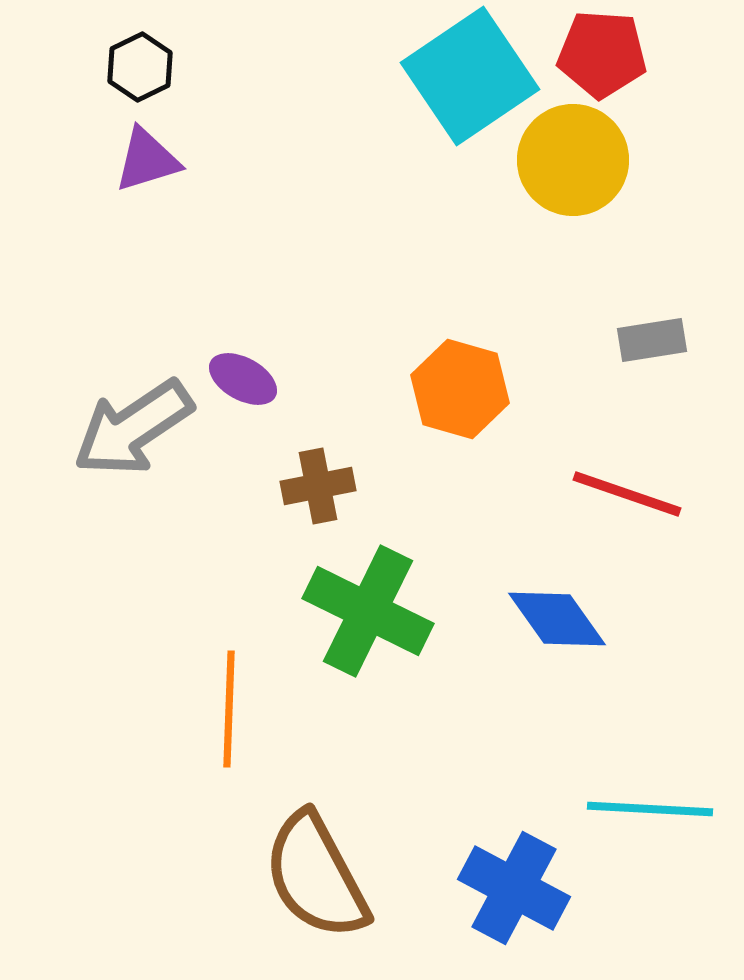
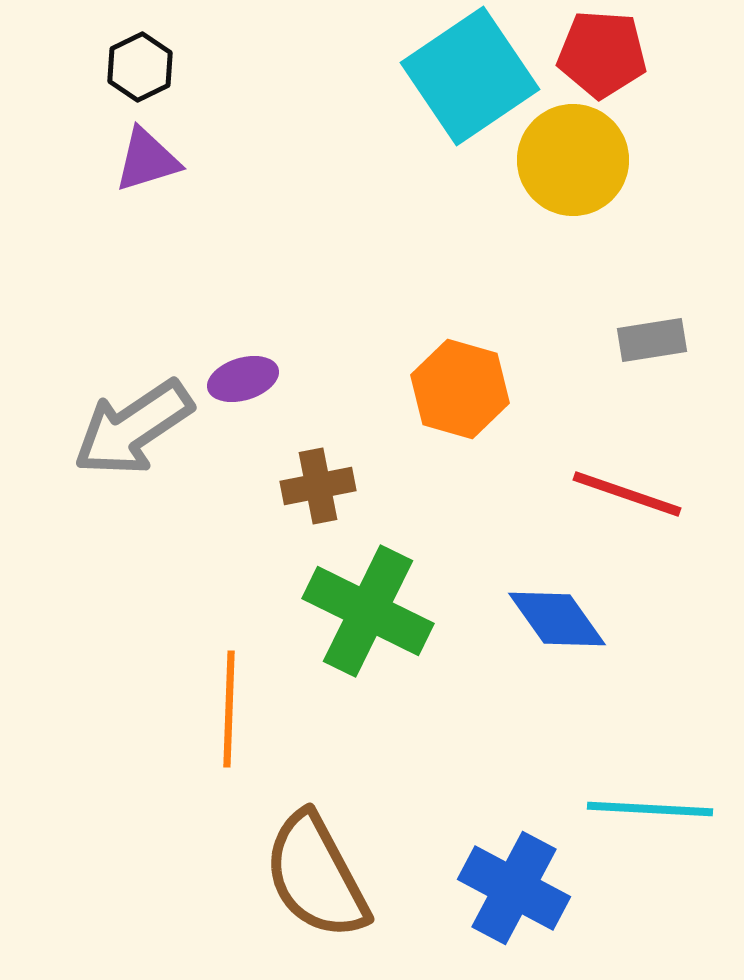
purple ellipse: rotated 46 degrees counterclockwise
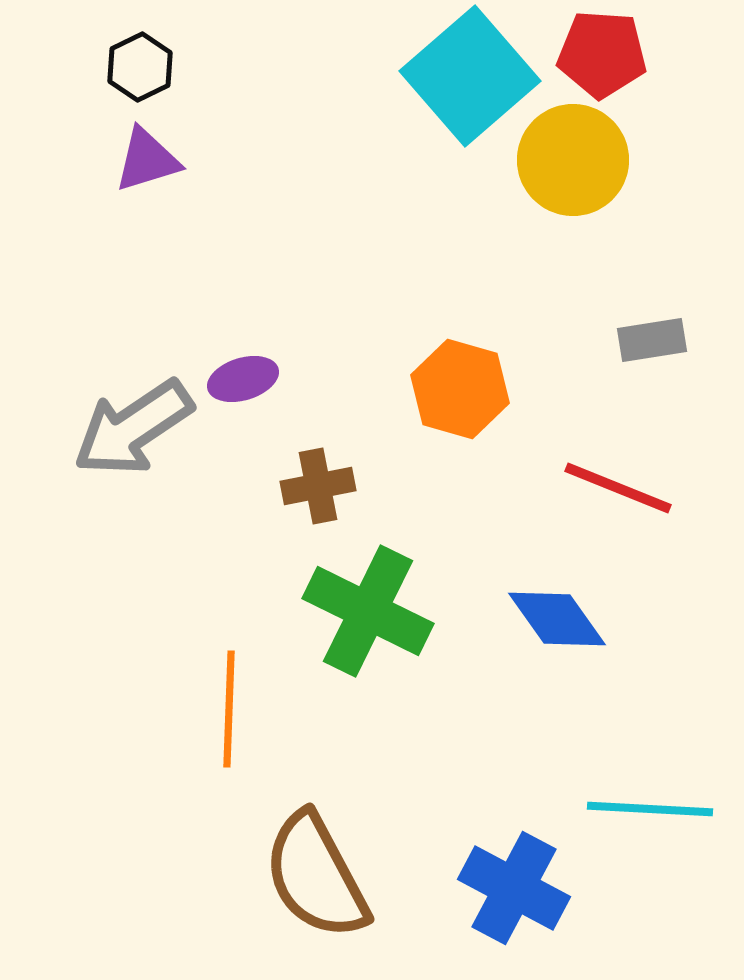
cyan square: rotated 7 degrees counterclockwise
red line: moved 9 px left, 6 px up; rotated 3 degrees clockwise
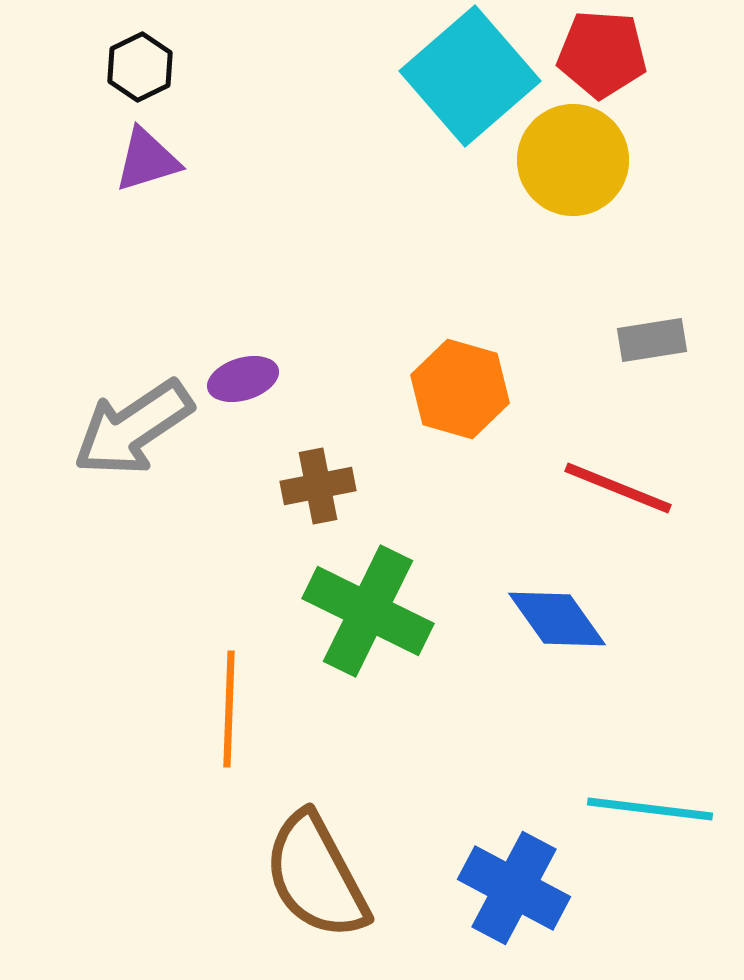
cyan line: rotated 4 degrees clockwise
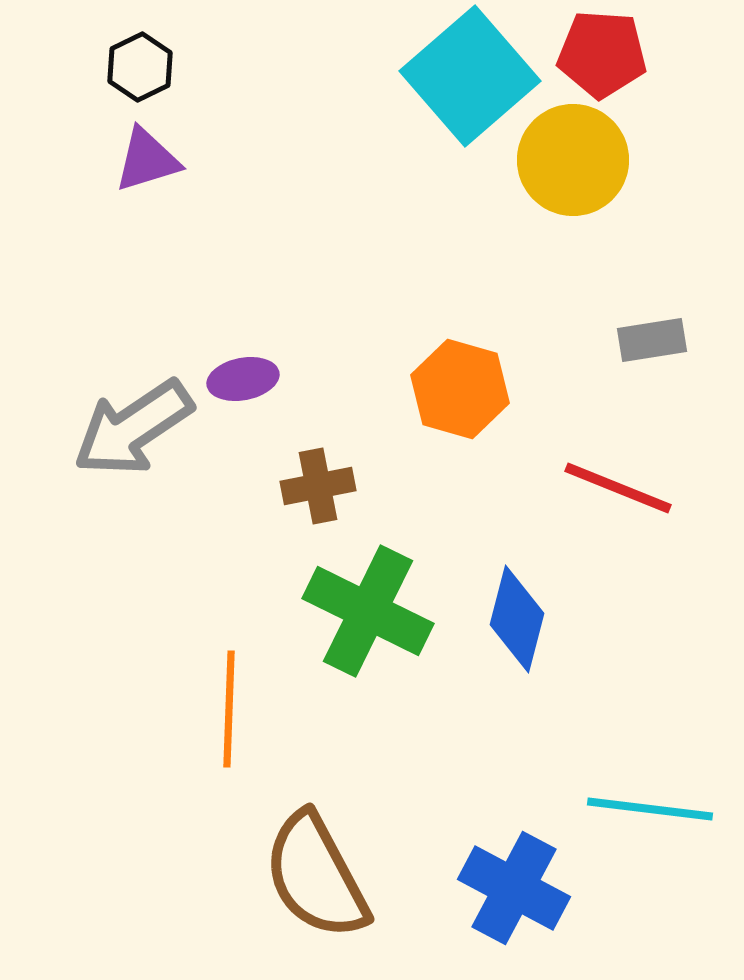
purple ellipse: rotated 6 degrees clockwise
blue diamond: moved 40 px left; rotated 50 degrees clockwise
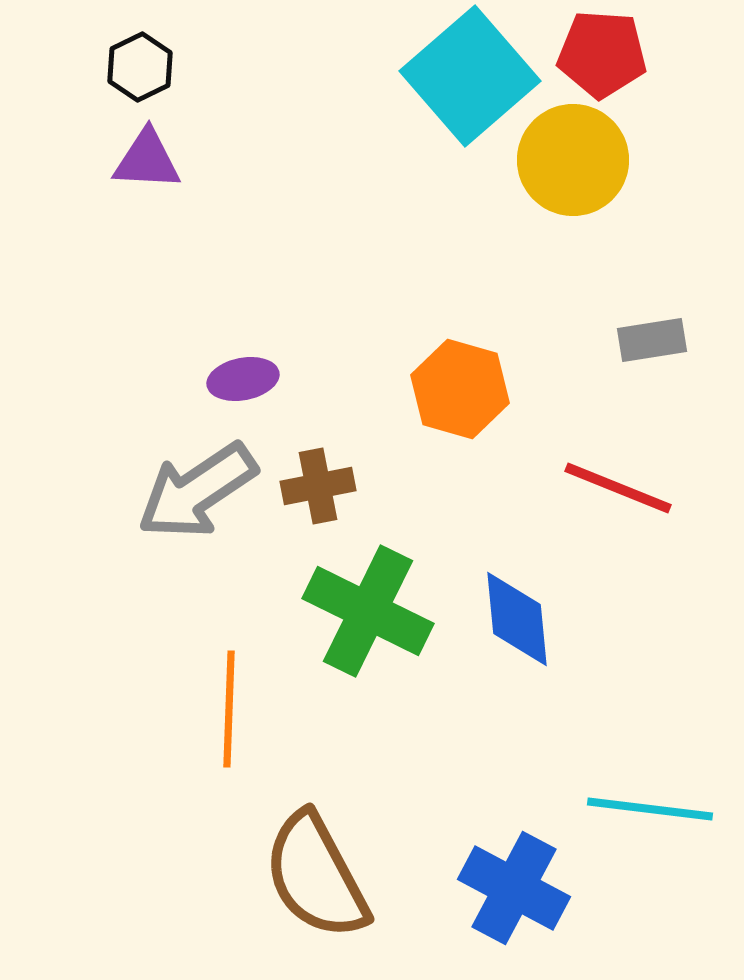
purple triangle: rotated 20 degrees clockwise
gray arrow: moved 64 px right, 63 px down
blue diamond: rotated 20 degrees counterclockwise
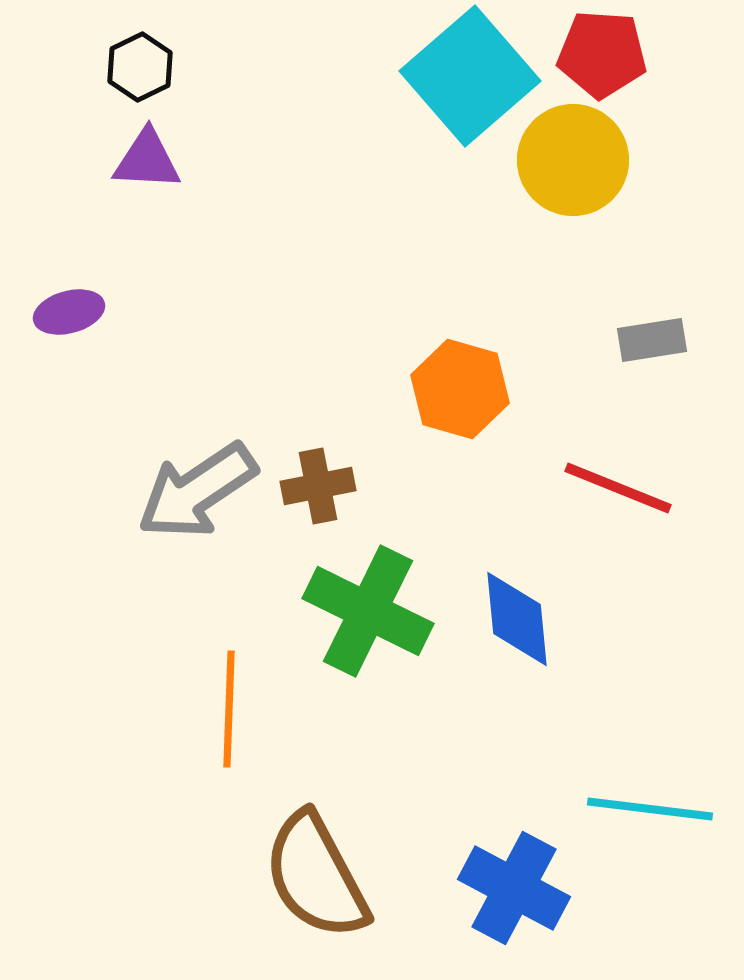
purple ellipse: moved 174 px left, 67 px up; rotated 4 degrees counterclockwise
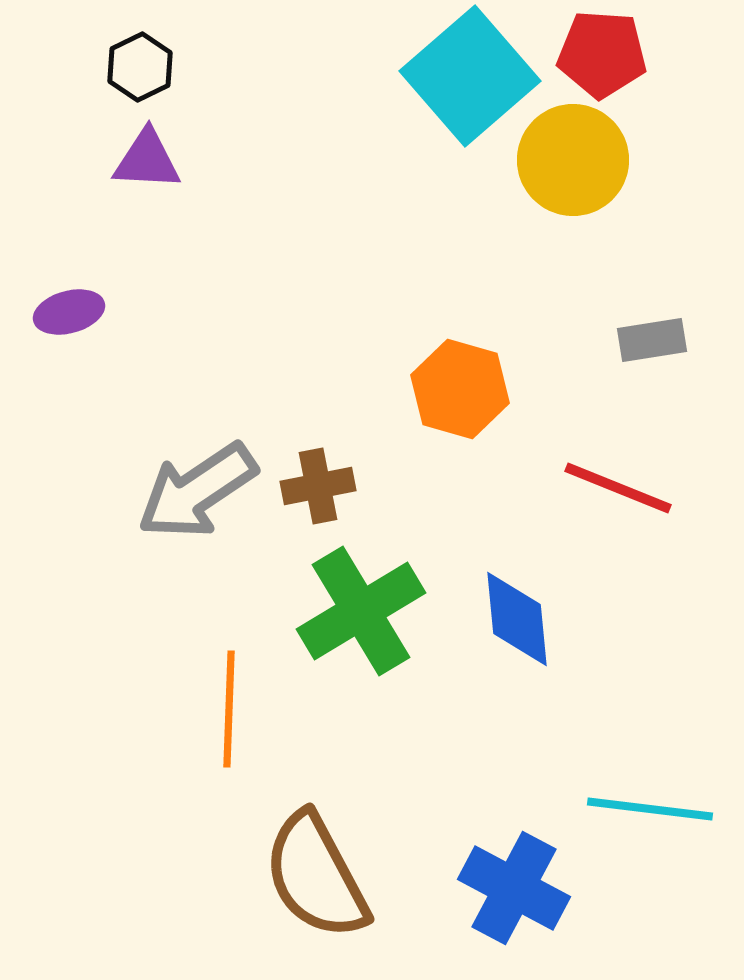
green cross: moved 7 px left; rotated 33 degrees clockwise
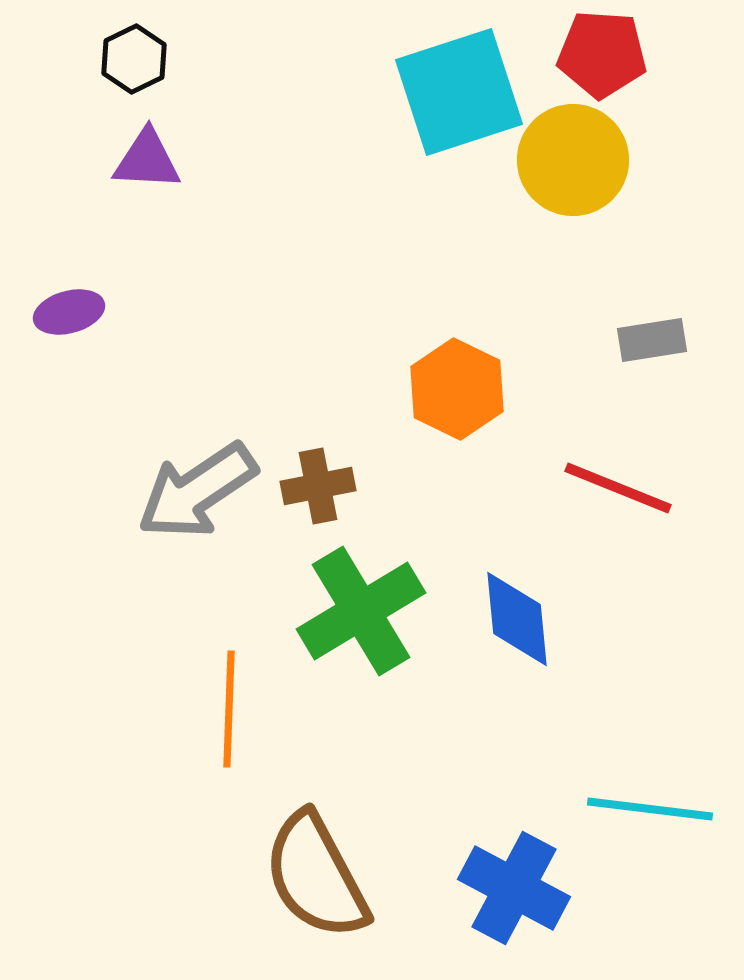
black hexagon: moved 6 px left, 8 px up
cyan square: moved 11 px left, 16 px down; rotated 23 degrees clockwise
orange hexagon: moved 3 px left; rotated 10 degrees clockwise
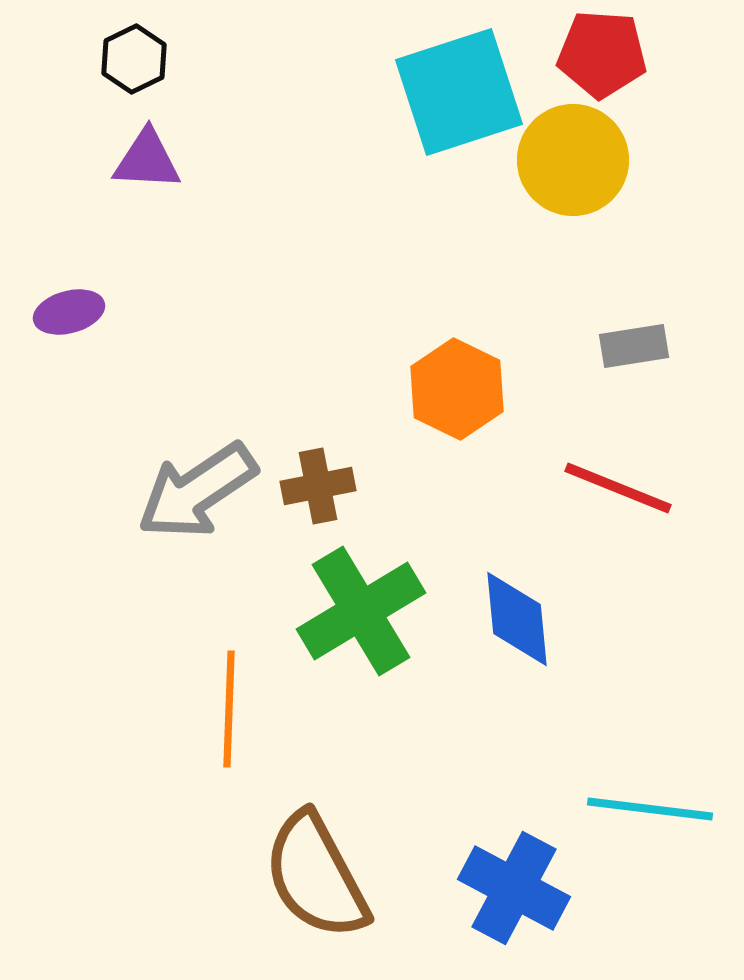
gray rectangle: moved 18 px left, 6 px down
